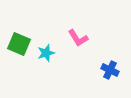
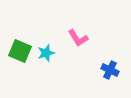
green square: moved 1 px right, 7 px down
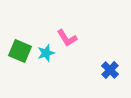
pink L-shape: moved 11 px left
blue cross: rotated 18 degrees clockwise
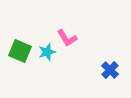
cyan star: moved 1 px right, 1 px up
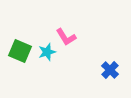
pink L-shape: moved 1 px left, 1 px up
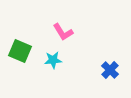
pink L-shape: moved 3 px left, 5 px up
cyan star: moved 6 px right, 8 px down; rotated 12 degrees clockwise
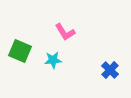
pink L-shape: moved 2 px right
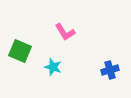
cyan star: moved 7 px down; rotated 24 degrees clockwise
blue cross: rotated 30 degrees clockwise
